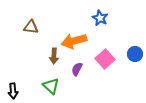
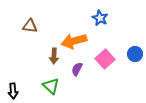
brown triangle: moved 1 px left, 1 px up
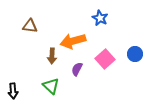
orange arrow: moved 1 px left
brown arrow: moved 2 px left
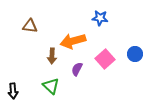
blue star: rotated 21 degrees counterclockwise
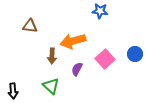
blue star: moved 7 px up
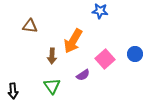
orange arrow: rotated 45 degrees counterclockwise
purple semicircle: moved 6 px right, 6 px down; rotated 152 degrees counterclockwise
green triangle: moved 1 px right; rotated 12 degrees clockwise
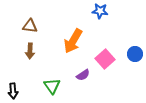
brown arrow: moved 22 px left, 5 px up
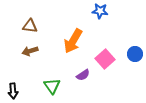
brown arrow: rotated 70 degrees clockwise
